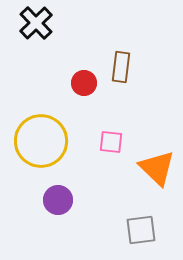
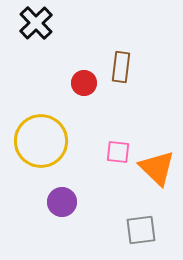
pink square: moved 7 px right, 10 px down
purple circle: moved 4 px right, 2 px down
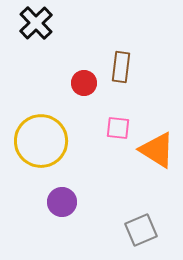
pink square: moved 24 px up
orange triangle: moved 18 px up; rotated 12 degrees counterclockwise
gray square: rotated 16 degrees counterclockwise
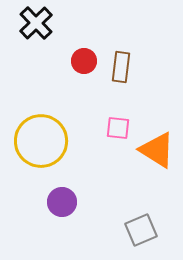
red circle: moved 22 px up
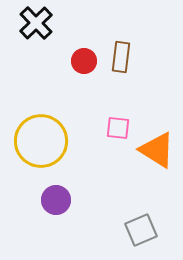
brown rectangle: moved 10 px up
purple circle: moved 6 px left, 2 px up
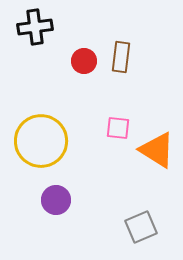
black cross: moved 1 px left, 4 px down; rotated 36 degrees clockwise
gray square: moved 3 px up
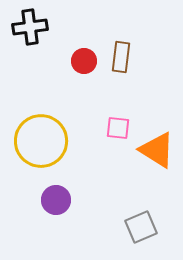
black cross: moved 5 px left
